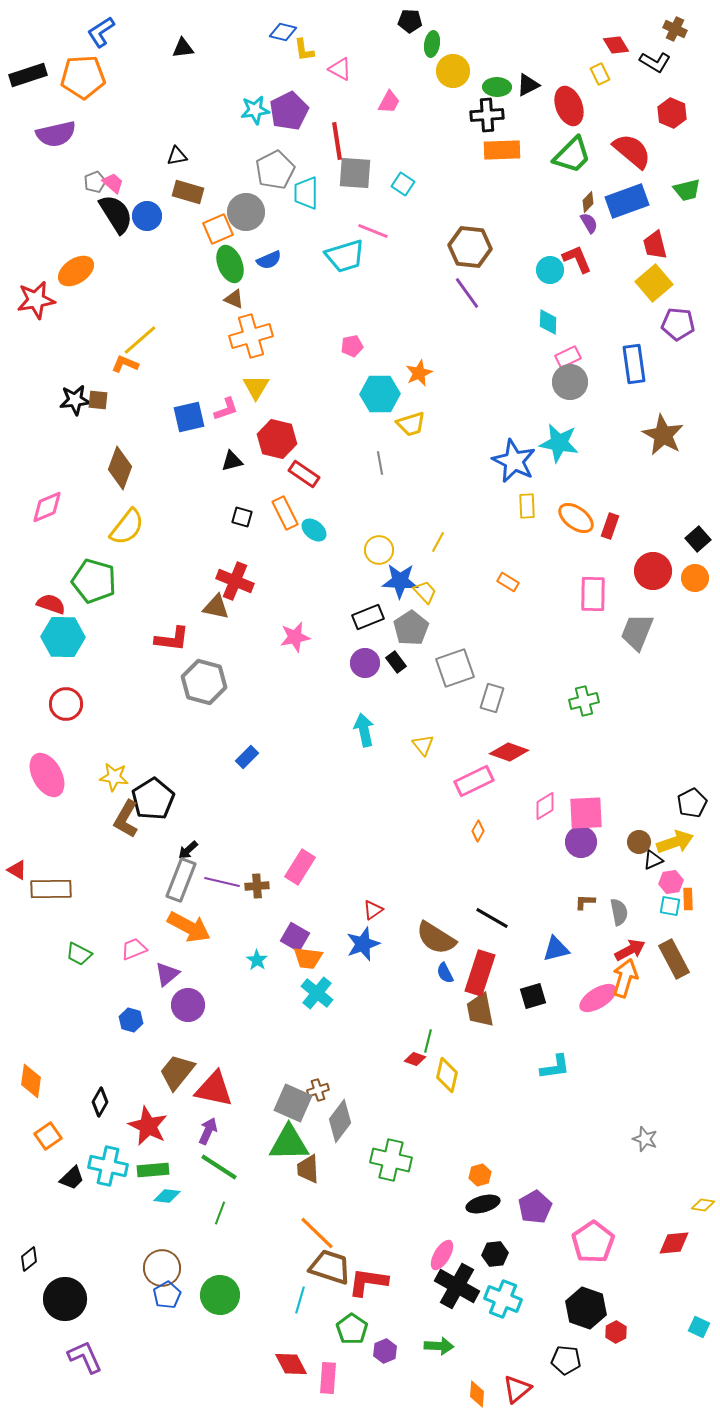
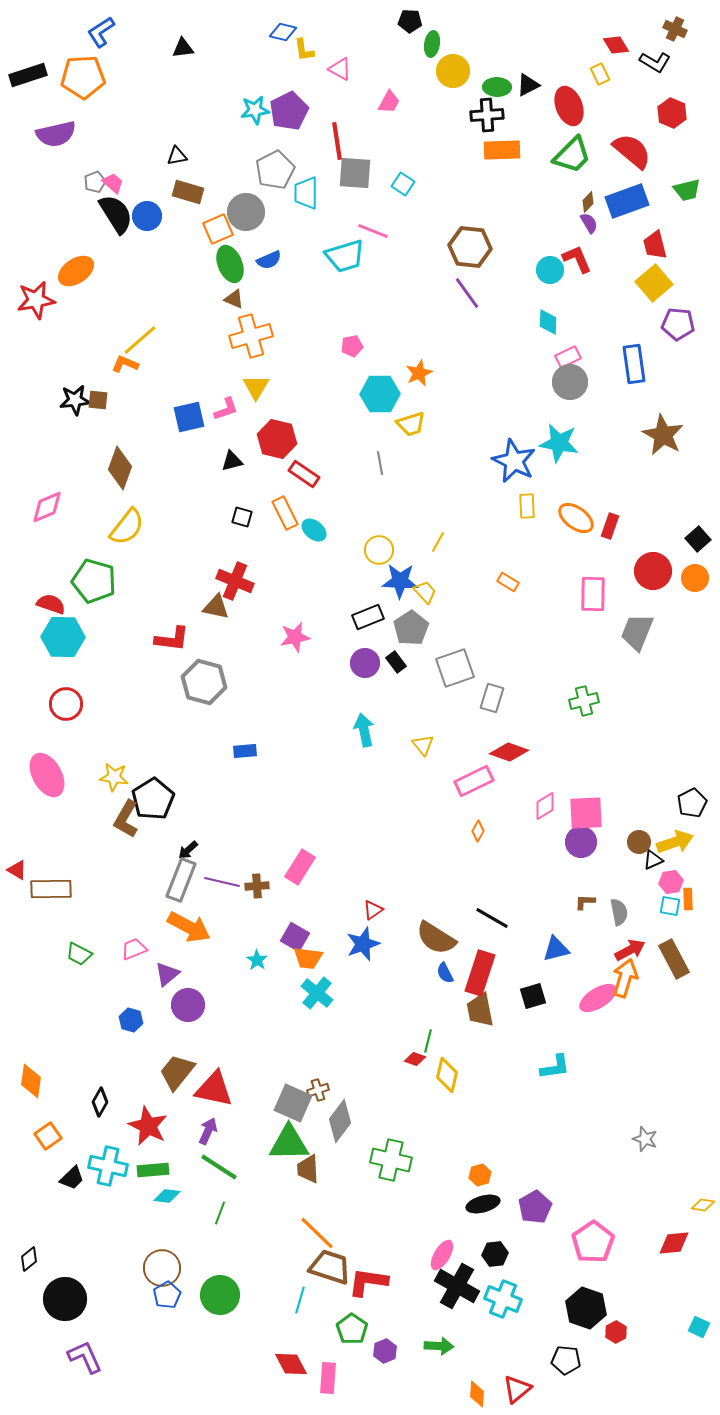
blue rectangle at (247, 757): moved 2 px left, 6 px up; rotated 40 degrees clockwise
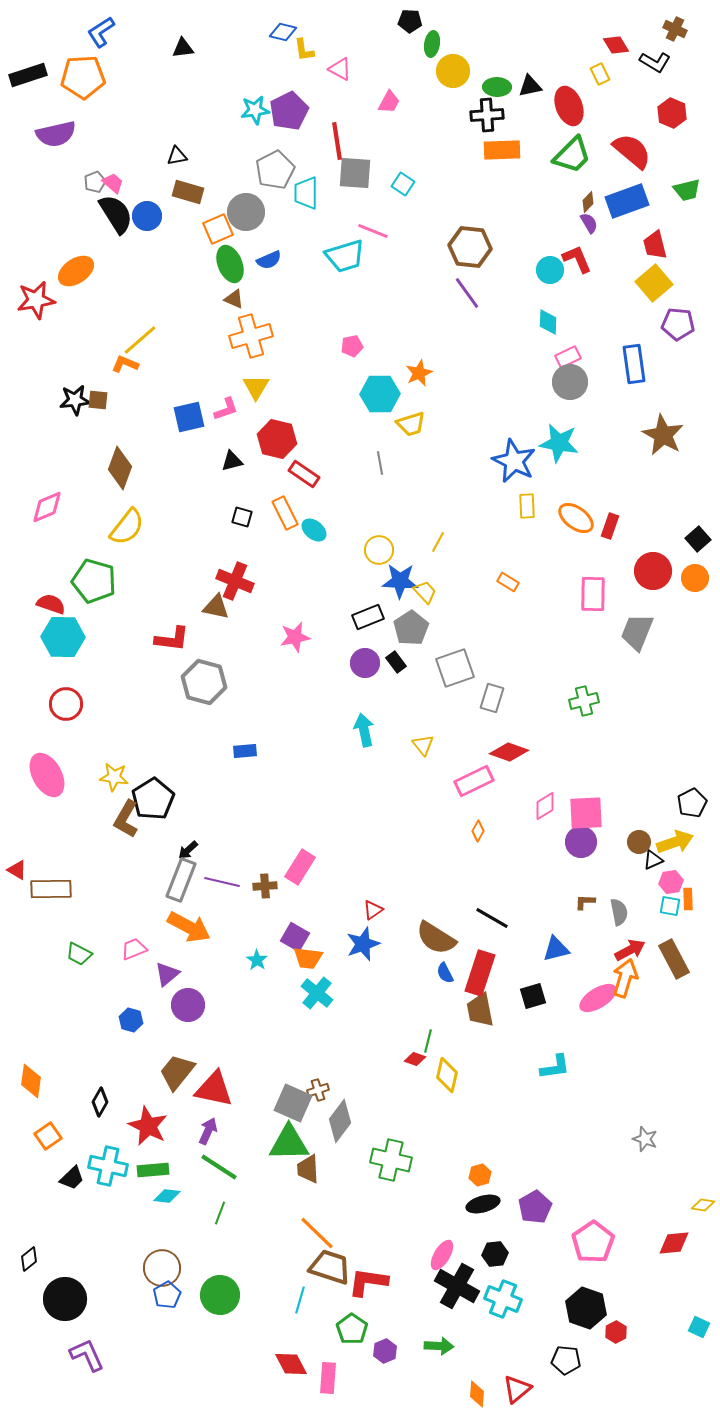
black triangle at (528, 85): moved 2 px right, 1 px down; rotated 15 degrees clockwise
brown cross at (257, 886): moved 8 px right
purple L-shape at (85, 1357): moved 2 px right, 2 px up
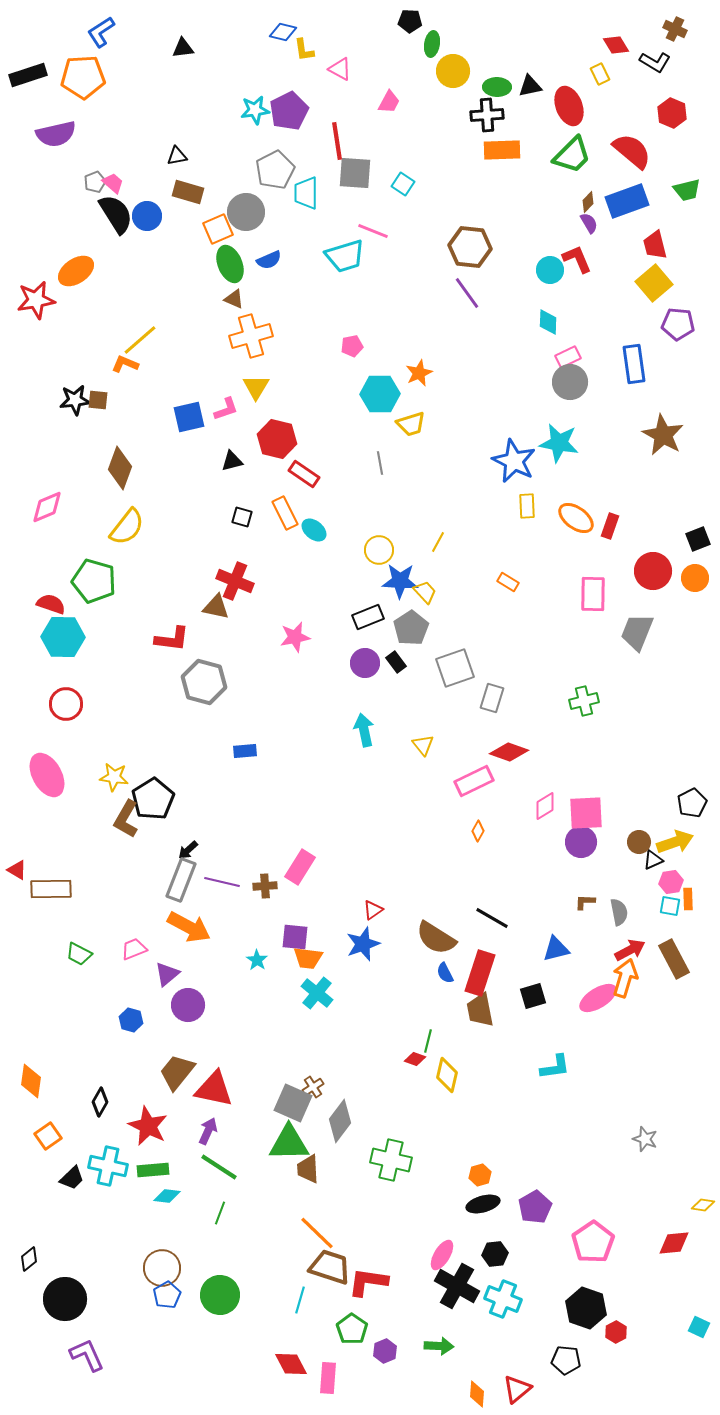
black square at (698, 539): rotated 20 degrees clockwise
purple square at (295, 937): rotated 24 degrees counterclockwise
brown cross at (318, 1090): moved 5 px left, 3 px up; rotated 15 degrees counterclockwise
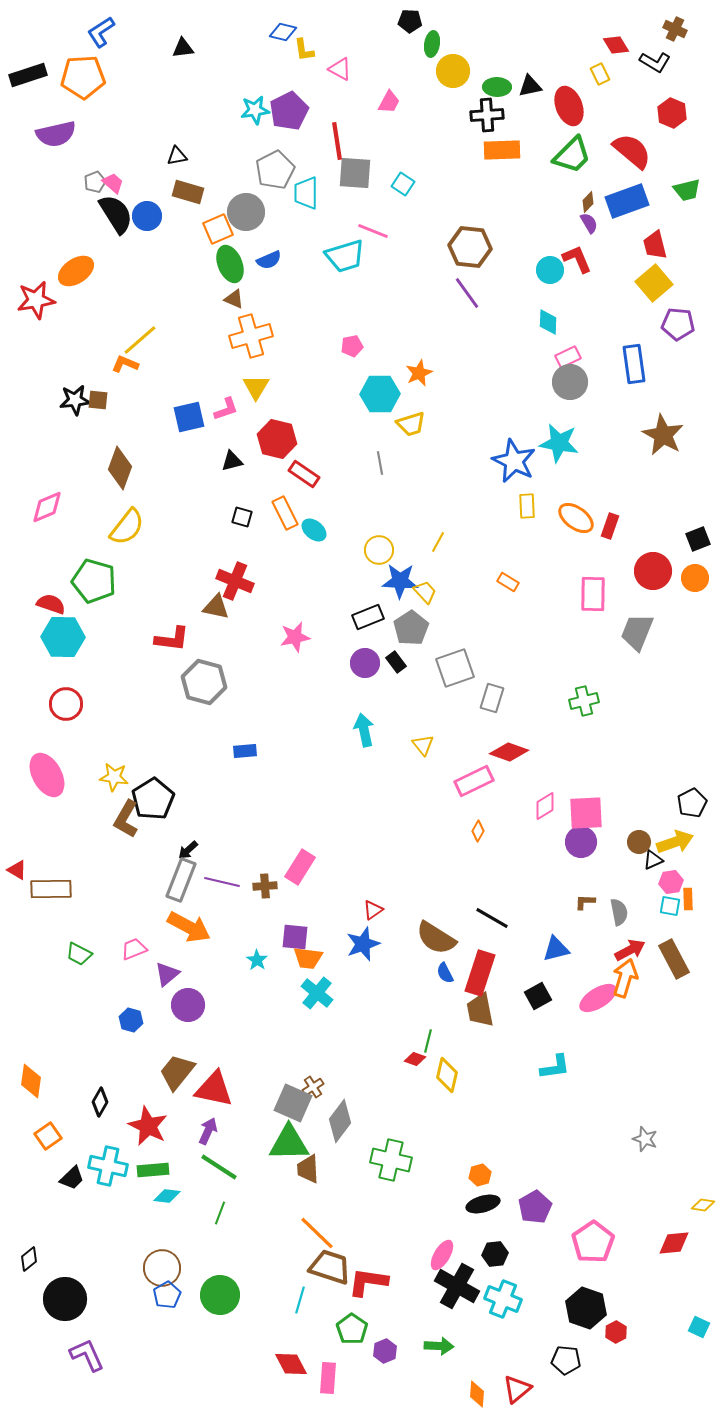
black square at (533, 996): moved 5 px right; rotated 12 degrees counterclockwise
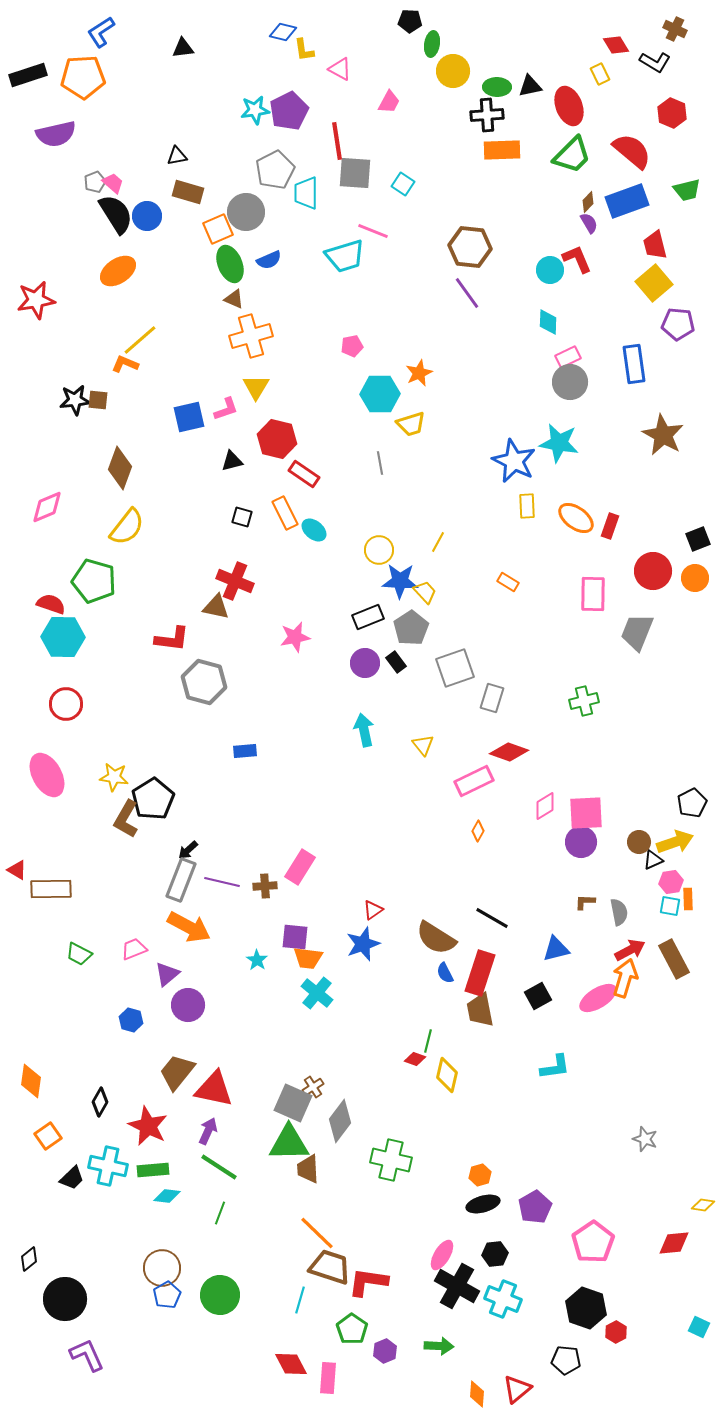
orange ellipse at (76, 271): moved 42 px right
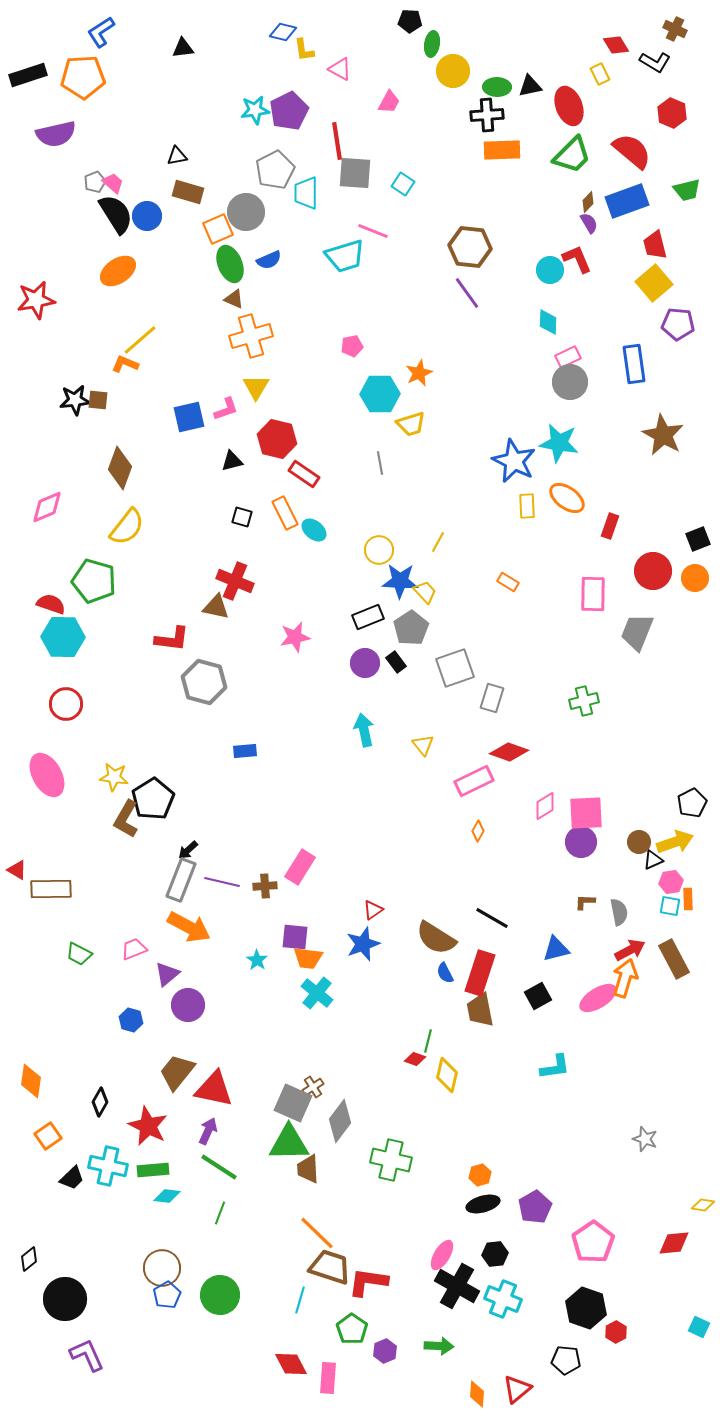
orange ellipse at (576, 518): moved 9 px left, 20 px up
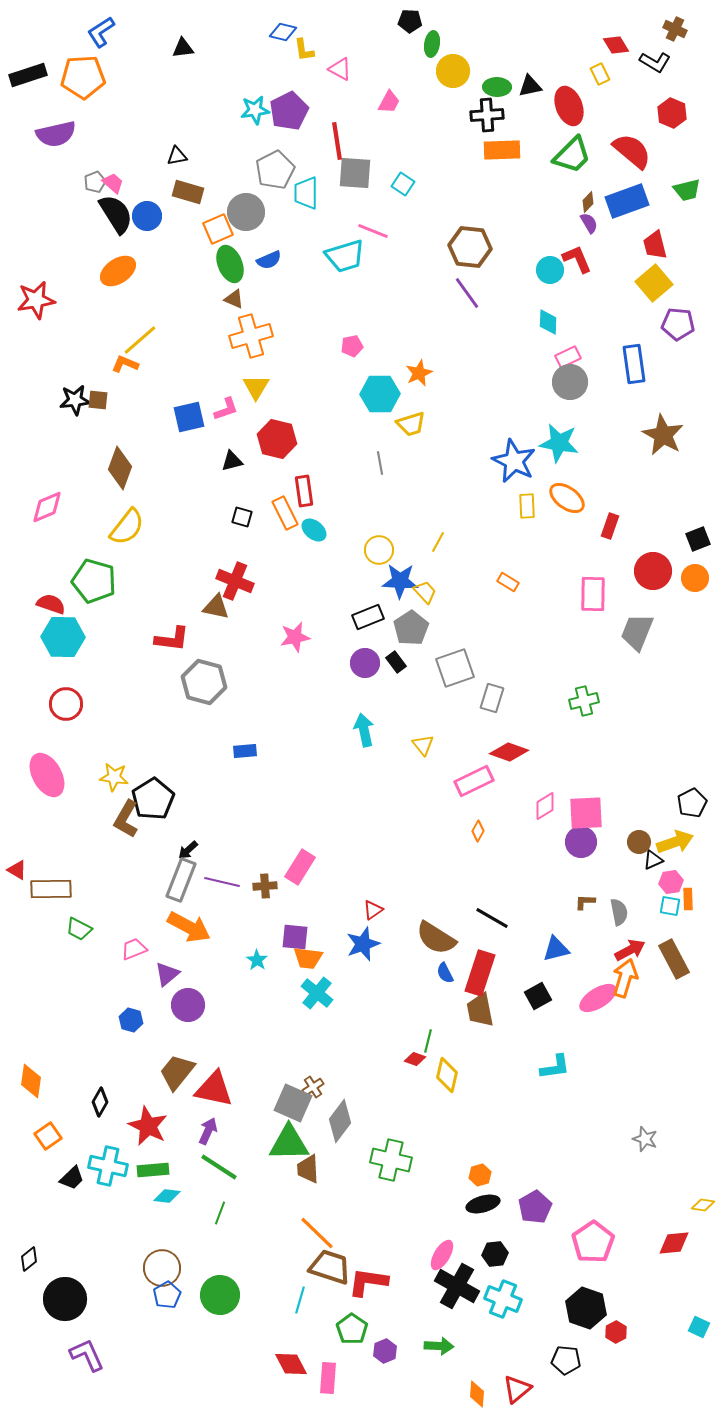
red rectangle at (304, 474): moved 17 px down; rotated 48 degrees clockwise
green trapezoid at (79, 954): moved 25 px up
